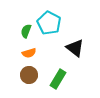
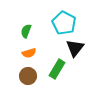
cyan pentagon: moved 15 px right
black triangle: rotated 30 degrees clockwise
brown circle: moved 1 px left, 1 px down
green rectangle: moved 1 px left, 10 px up
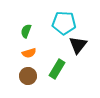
cyan pentagon: rotated 25 degrees counterclockwise
black triangle: moved 3 px right, 3 px up
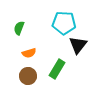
green semicircle: moved 7 px left, 3 px up
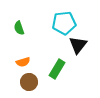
cyan pentagon: rotated 10 degrees counterclockwise
green semicircle: rotated 40 degrees counterclockwise
orange semicircle: moved 6 px left, 9 px down
brown circle: moved 1 px right, 6 px down
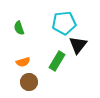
green rectangle: moved 8 px up
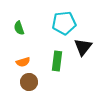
black triangle: moved 5 px right, 2 px down
green rectangle: rotated 24 degrees counterclockwise
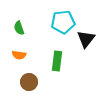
cyan pentagon: moved 1 px left, 1 px up
black triangle: moved 3 px right, 8 px up
orange semicircle: moved 4 px left, 7 px up; rotated 24 degrees clockwise
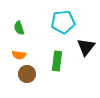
black triangle: moved 8 px down
brown circle: moved 2 px left, 8 px up
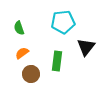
orange semicircle: moved 3 px right, 2 px up; rotated 136 degrees clockwise
brown circle: moved 4 px right
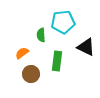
green semicircle: moved 22 px right, 7 px down; rotated 16 degrees clockwise
black triangle: rotated 42 degrees counterclockwise
